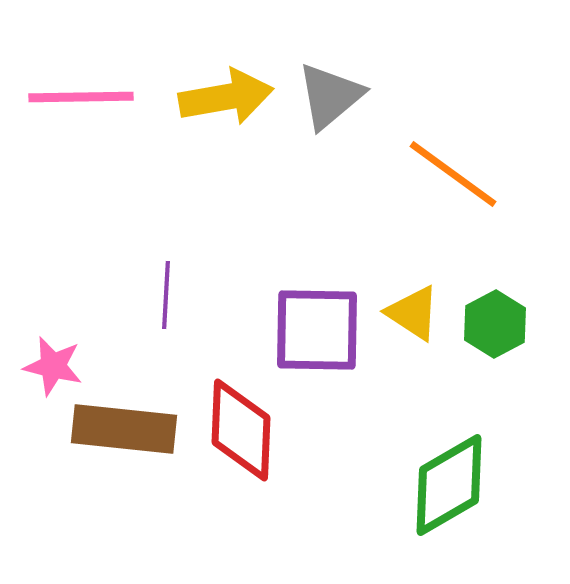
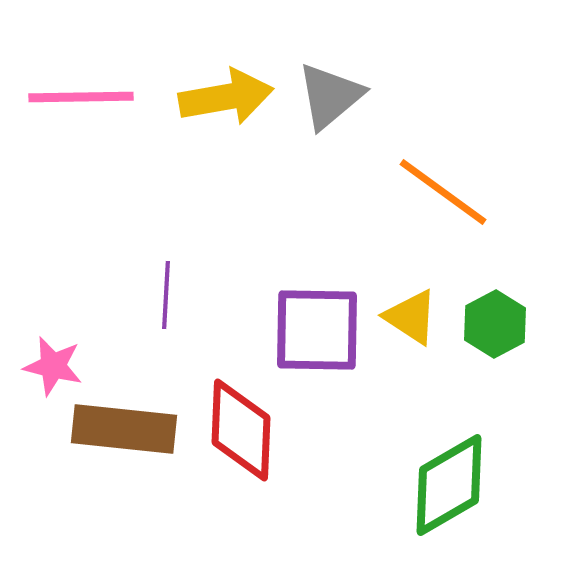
orange line: moved 10 px left, 18 px down
yellow triangle: moved 2 px left, 4 px down
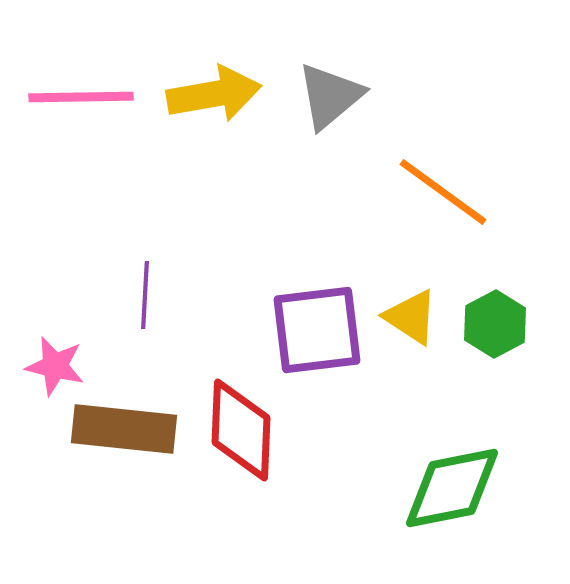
yellow arrow: moved 12 px left, 3 px up
purple line: moved 21 px left
purple square: rotated 8 degrees counterclockwise
pink star: moved 2 px right
green diamond: moved 3 px right, 3 px down; rotated 19 degrees clockwise
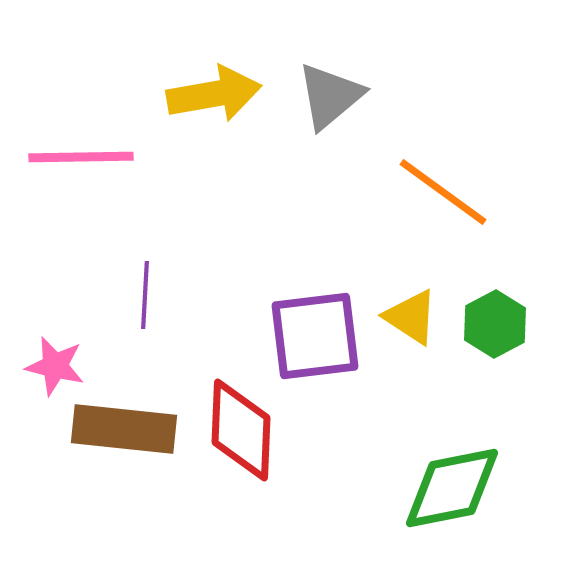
pink line: moved 60 px down
purple square: moved 2 px left, 6 px down
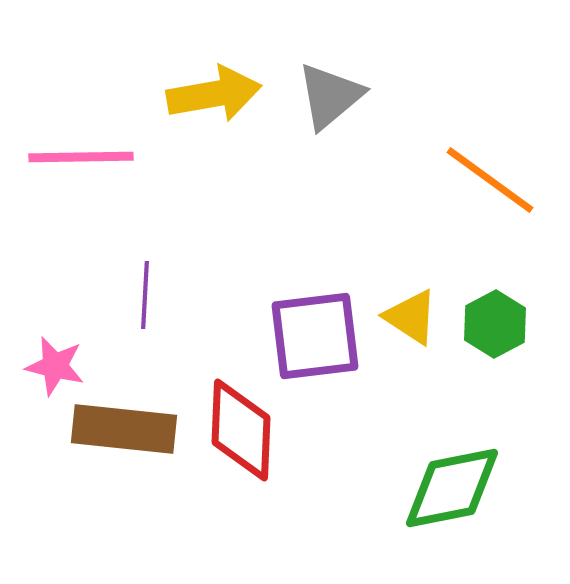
orange line: moved 47 px right, 12 px up
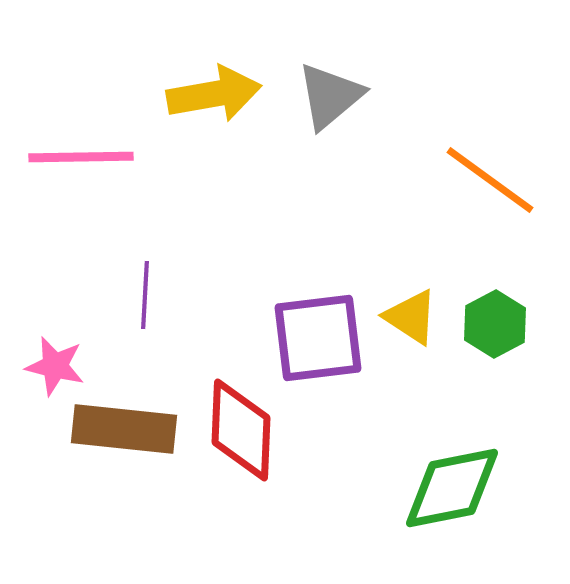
purple square: moved 3 px right, 2 px down
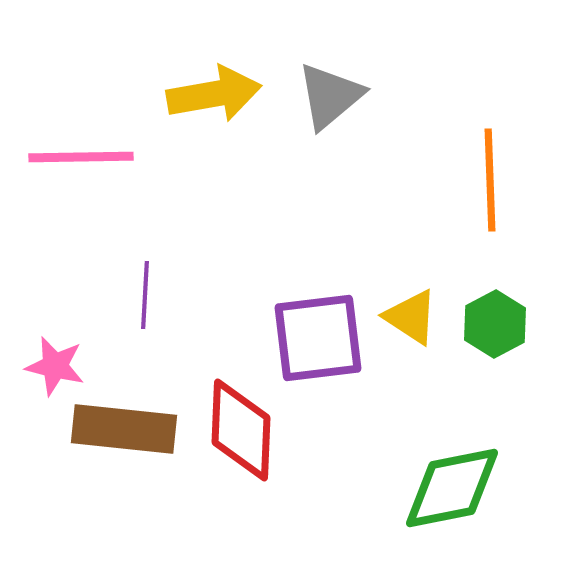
orange line: rotated 52 degrees clockwise
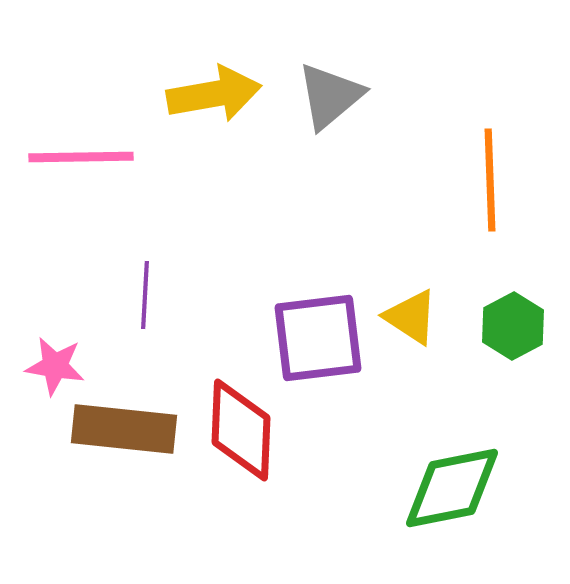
green hexagon: moved 18 px right, 2 px down
pink star: rotated 4 degrees counterclockwise
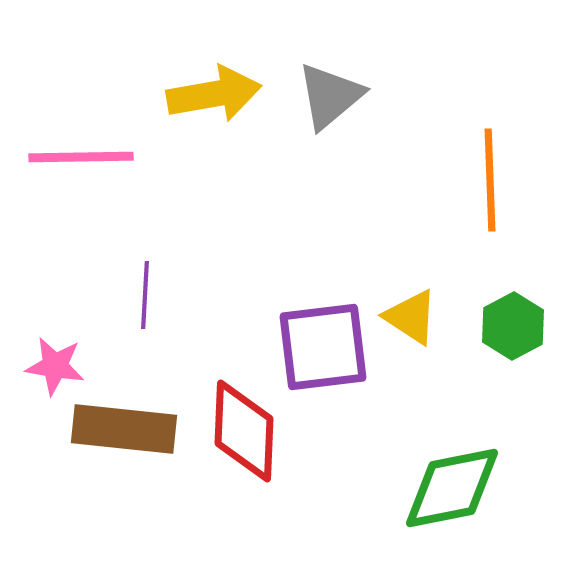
purple square: moved 5 px right, 9 px down
red diamond: moved 3 px right, 1 px down
